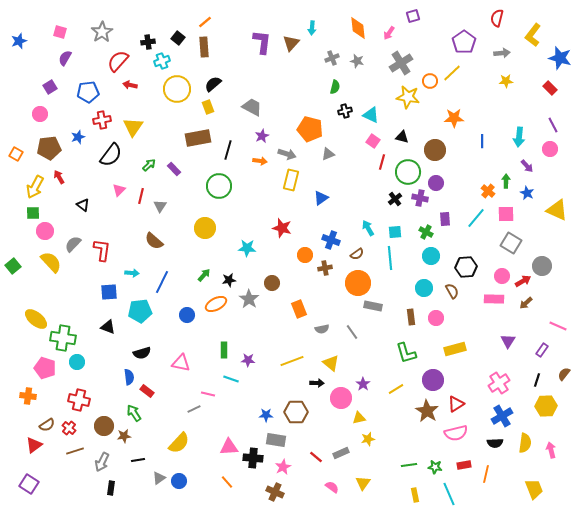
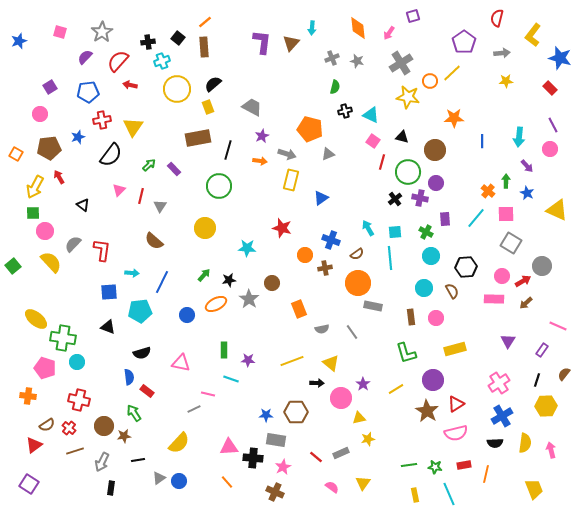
purple semicircle at (65, 58): moved 20 px right, 1 px up; rotated 14 degrees clockwise
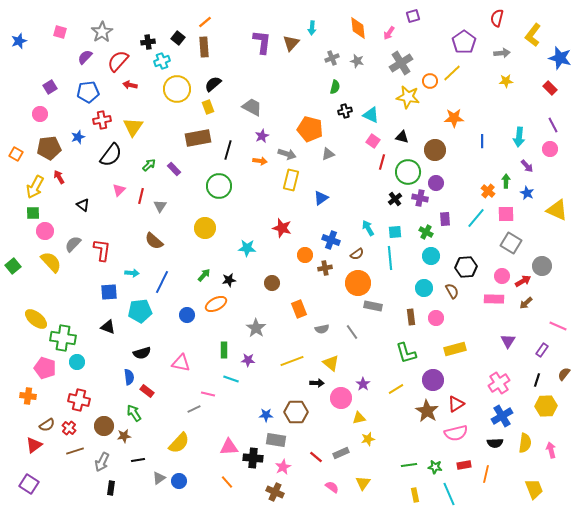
gray star at (249, 299): moved 7 px right, 29 px down
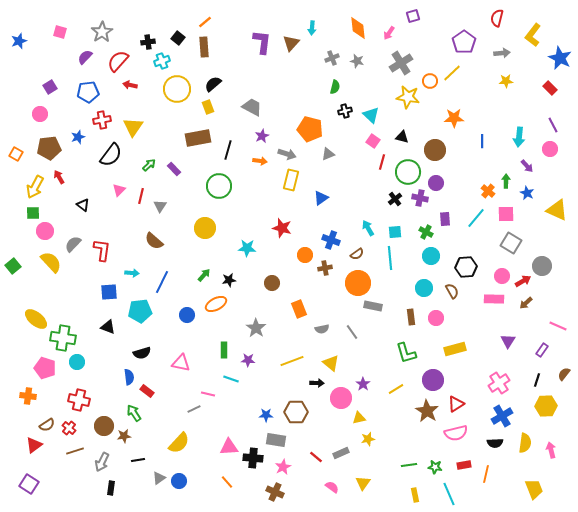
blue star at (560, 58): rotated 10 degrees clockwise
cyan triangle at (371, 115): rotated 18 degrees clockwise
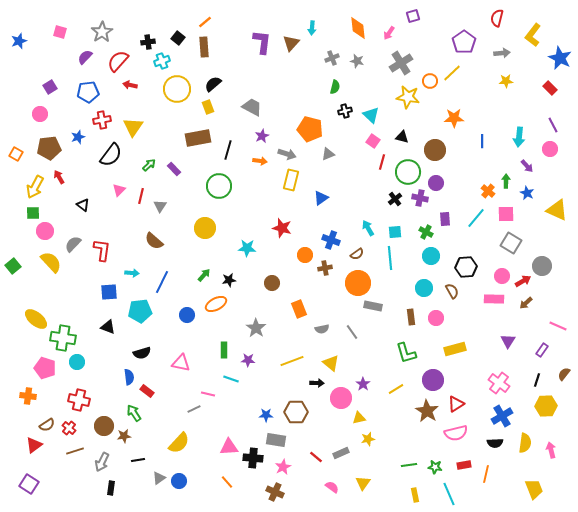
pink cross at (499, 383): rotated 20 degrees counterclockwise
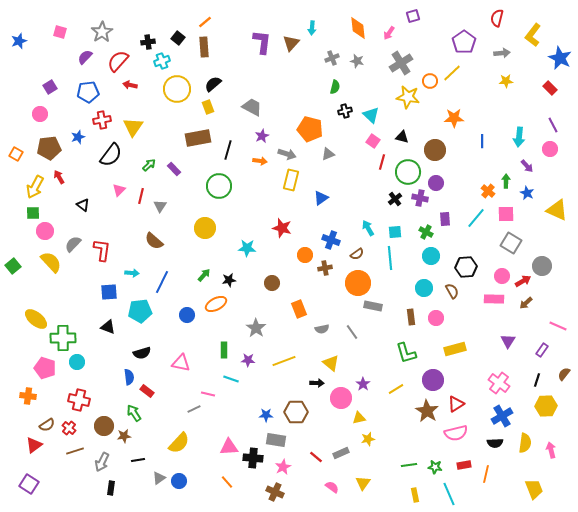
green cross at (63, 338): rotated 10 degrees counterclockwise
yellow line at (292, 361): moved 8 px left
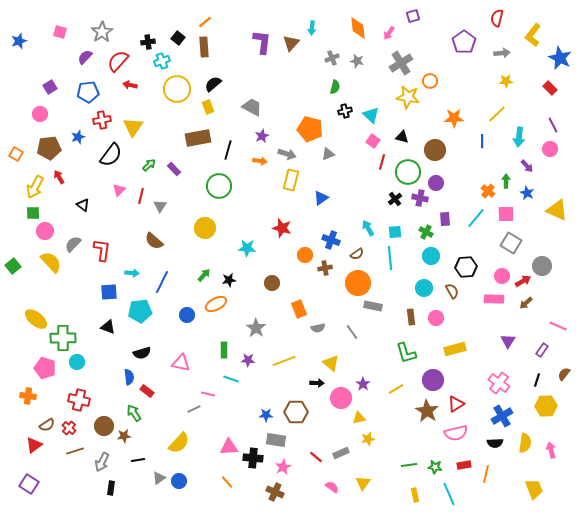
yellow line at (452, 73): moved 45 px right, 41 px down
gray semicircle at (322, 329): moved 4 px left, 1 px up
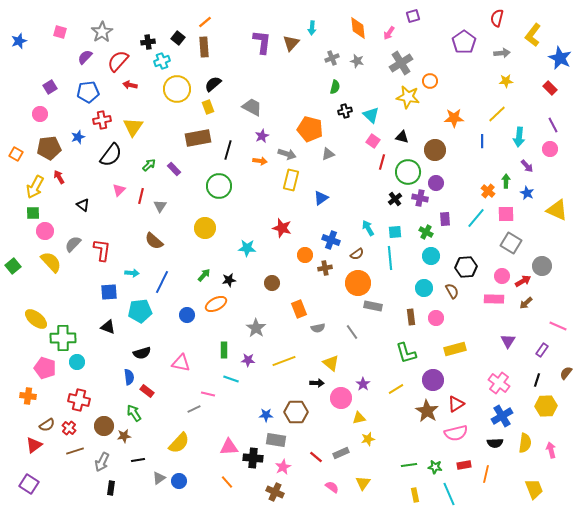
brown semicircle at (564, 374): moved 2 px right, 1 px up
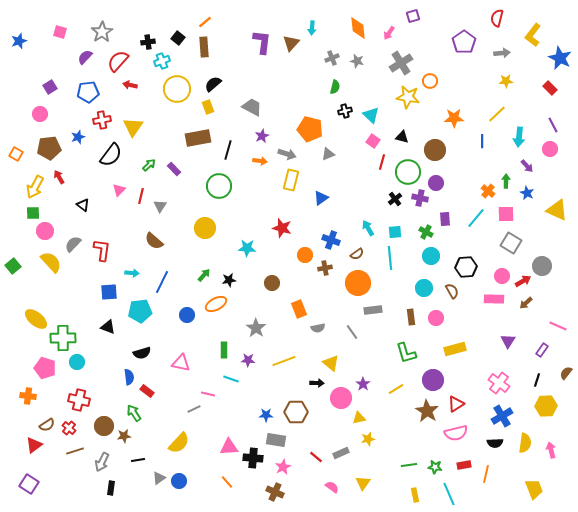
gray rectangle at (373, 306): moved 4 px down; rotated 18 degrees counterclockwise
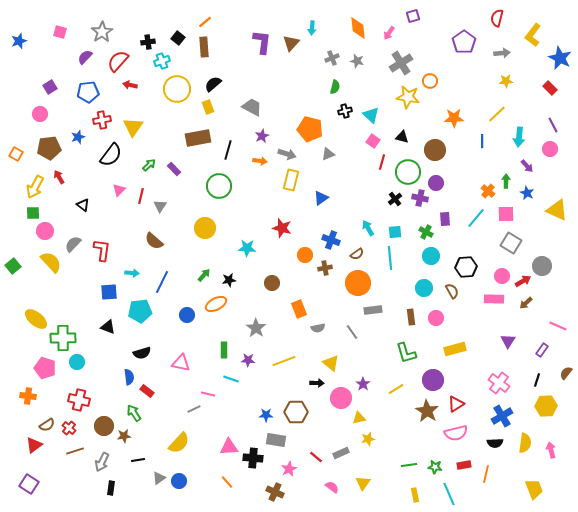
pink star at (283, 467): moved 6 px right, 2 px down
